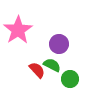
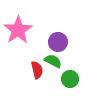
purple circle: moved 1 px left, 2 px up
green semicircle: moved 1 px right, 4 px up
red semicircle: rotated 30 degrees clockwise
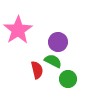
green circle: moved 2 px left
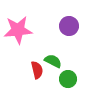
pink star: rotated 28 degrees clockwise
purple circle: moved 11 px right, 16 px up
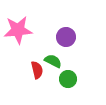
purple circle: moved 3 px left, 11 px down
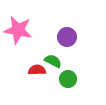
pink star: rotated 16 degrees clockwise
purple circle: moved 1 px right
red semicircle: rotated 78 degrees counterclockwise
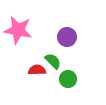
green semicircle: rotated 18 degrees clockwise
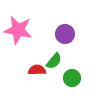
purple circle: moved 2 px left, 3 px up
green semicircle: moved 1 px right; rotated 84 degrees clockwise
green circle: moved 4 px right, 1 px up
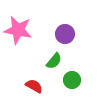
red semicircle: moved 3 px left, 16 px down; rotated 30 degrees clockwise
green circle: moved 2 px down
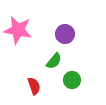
red semicircle: rotated 42 degrees clockwise
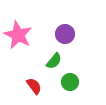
pink star: moved 5 px down; rotated 16 degrees clockwise
green circle: moved 2 px left, 2 px down
red semicircle: rotated 18 degrees counterclockwise
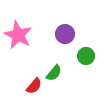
green semicircle: moved 12 px down
green circle: moved 16 px right, 26 px up
red semicircle: rotated 78 degrees clockwise
